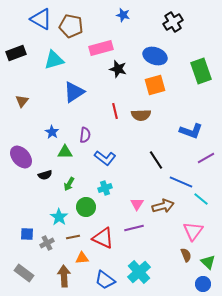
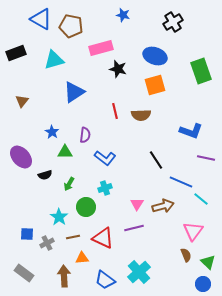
purple line at (206, 158): rotated 42 degrees clockwise
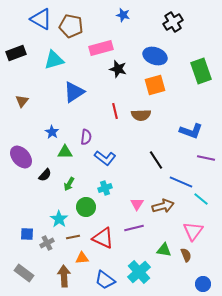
purple semicircle at (85, 135): moved 1 px right, 2 px down
black semicircle at (45, 175): rotated 32 degrees counterclockwise
cyan star at (59, 217): moved 2 px down
green triangle at (208, 262): moved 44 px left, 12 px up; rotated 35 degrees counterclockwise
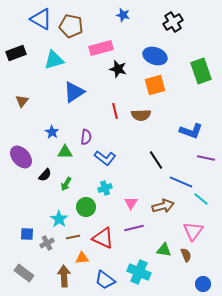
green arrow at (69, 184): moved 3 px left
pink triangle at (137, 204): moved 6 px left, 1 px up
cyan cross at (139, 272): rotated 25 degrees counterclockwise
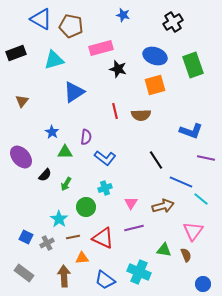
green rectangle at (201, 71): moved 8 px left, 6 px up
blue square at (27, 234): moved 1 px left, 3 px down; rotated 24 degrees clockwise
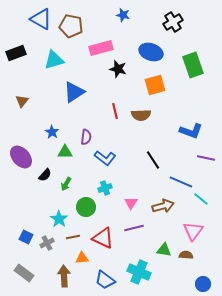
blue ellipse at (155, 56): moved 4 px left, 4 px up
black line at (156, 160): moved 3 px left
brown semicircle at (186, 255): rotated 64 degrees counterclockwise
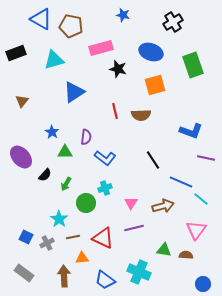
green circle at (86, 207): moved 4 px up
pink triangle at (193, 231): moved 3 px right, 1 px up
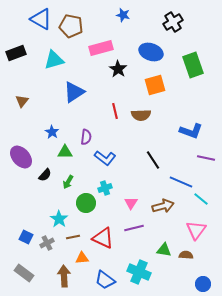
black star at (118, 69): rotated 18 degrees clockwise
green arrow at (66, 184): moved 2 px right, 2 px up
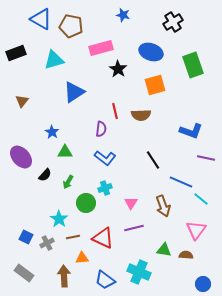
purple semicircle at (86, 137): moved 15 px right, 8 px up
brown arrow at (163, 206): rotated 85 degrees clockwise
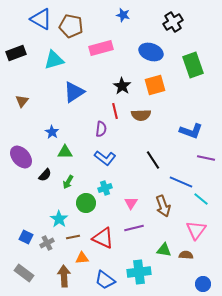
black star at (118, 69): moved 4 px right, 17 px down
cyan cross at (139, 272): rotated 30 degrees counterclockwise
